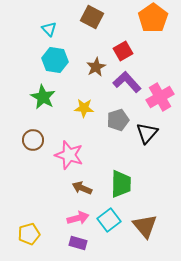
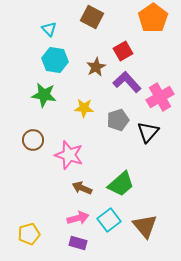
green star: moved 1 px right, 2 px up; rotated 20 degrees counterclockwise
black triangle: moved 1 px right, 1 px up
green trapezoid: rotated 48 degrees clockwise
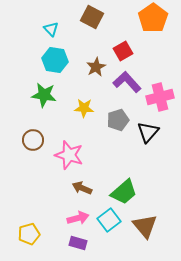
cyan triangle: moved 2 px right
pink cross: rotated 16 degrees clockwise
green trapezoid: moved 3 px right, 8 px down
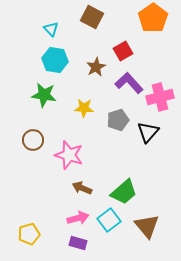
purple L-shape: moved 2 px right, 1 px down
brown triangle: moved 2 px right
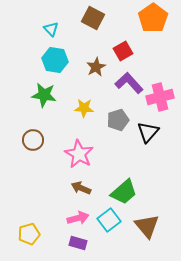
brown square: moved 1 px right, 1 px down
pink star: moved 10 px right, 1 px up; rotated 12 degrees clockwise
brown arrow: moved 1 px left
